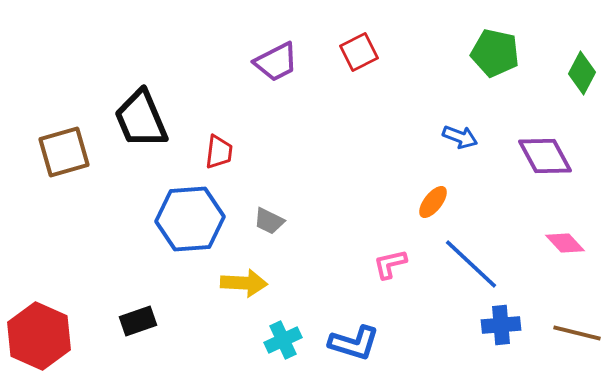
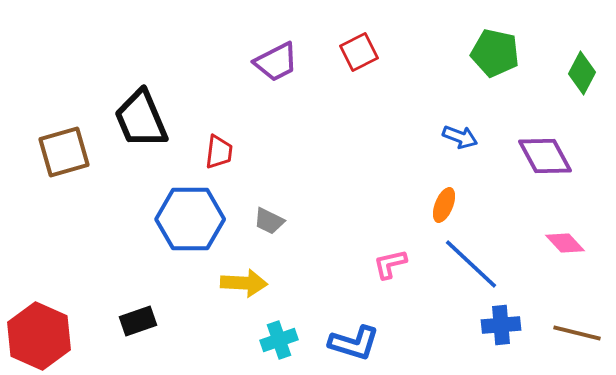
orange ellipse: moved 11 px right, 3 px down; rotated 16 degrees counterclockwise
blue hexagon: rotated 4 degrees clockwise
cyan cross: moved 4 px left; rotated 6 degrees clockwise
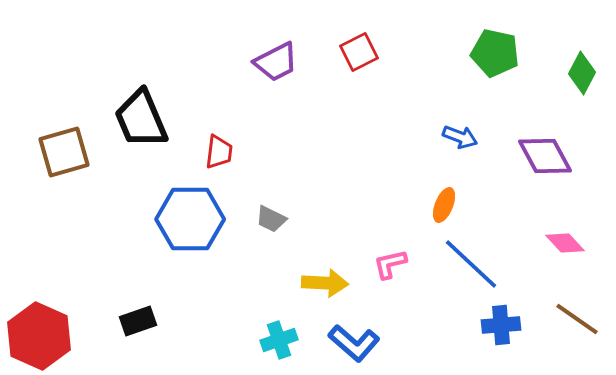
gray trapezoid: moved 2 px right, 2 px up
yellow arrow: moved 81 px right
brown line: moved 14 px up; rotated 21 degrees clockwise
blue L-shape: rotated 24 degrees clockwise
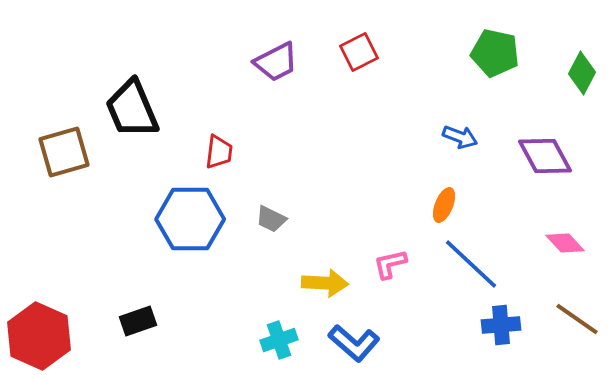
black trapezoid: moved 9 px left, 10 px up
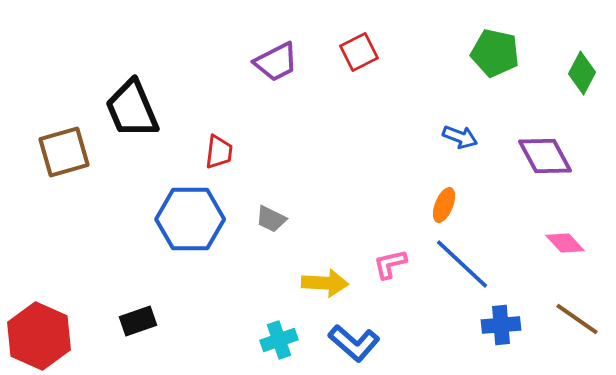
blue line: moved 9 px left
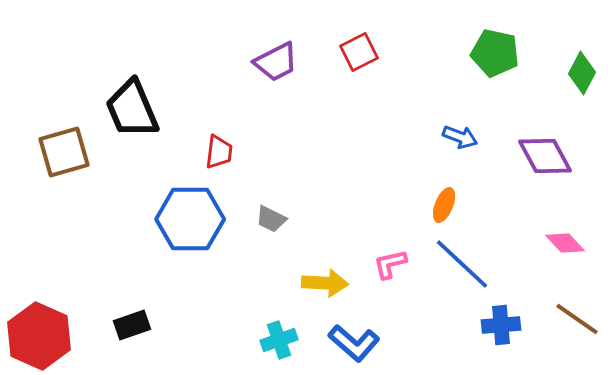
black rectangle: moved 6 px left, 4 px down
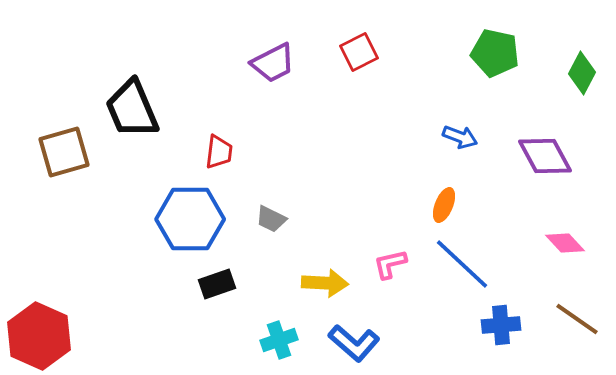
purple trapezoid: moved 3 px left, 1 px down
black rectangle: moved 85 px right, 41 px up
